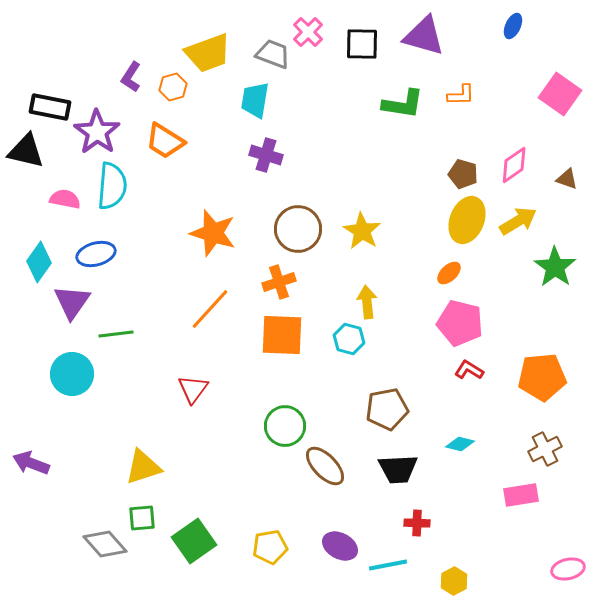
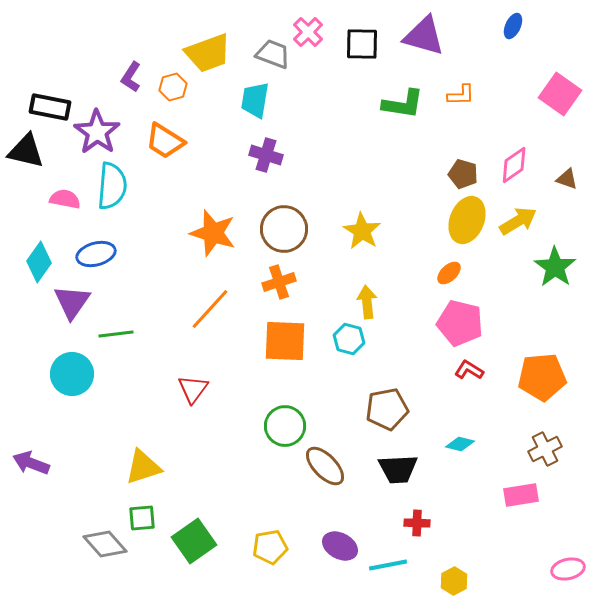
brown circle at (298, 229): moved 14 px left
orange square at (282, 335): moved 3 px right, 6 px down
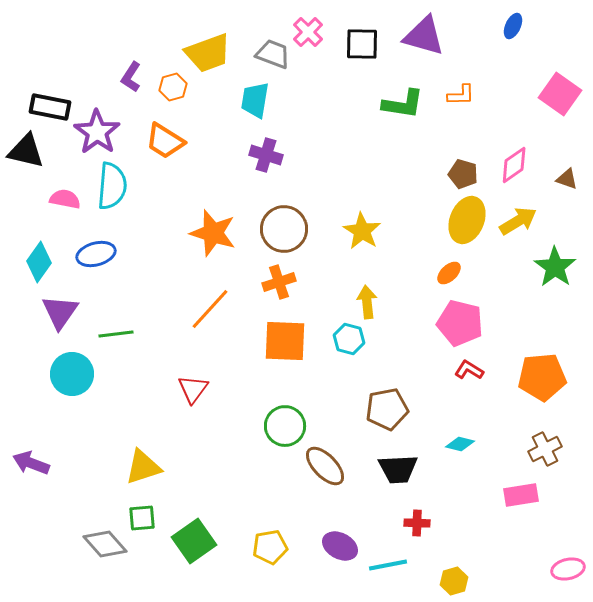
purple triangle at (72, 302): moved 12 px left, 10 px down
yellow hexagon at (454, 581): rotated 12 degrees clockwise
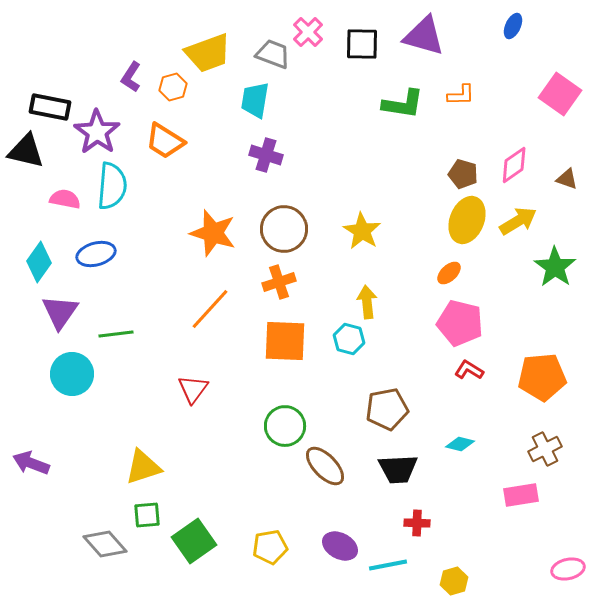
green square at (142, 518): moved 5 px right, 3 px up
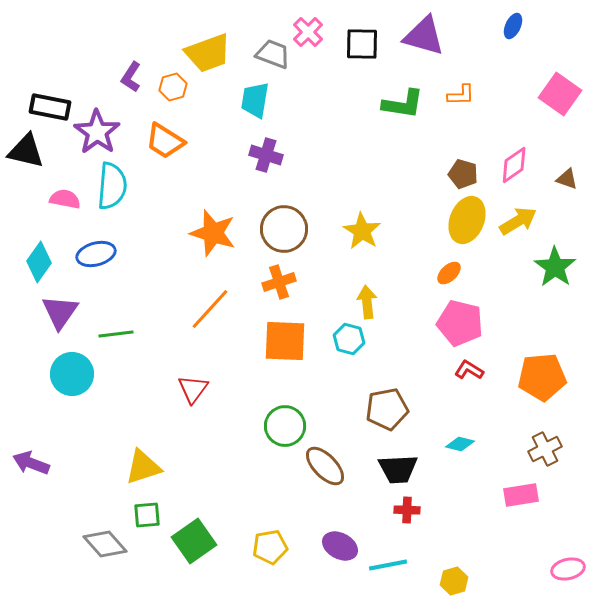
red cross at (417, 523): moved 10 px left, 13 px up
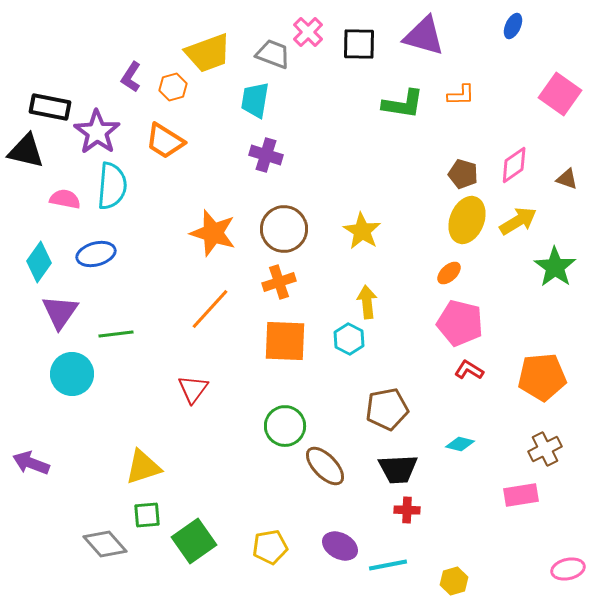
black square at (362, 44): moved 3 px left
cyan hexagon at (349, 339): rotated 12 degrees clockwise
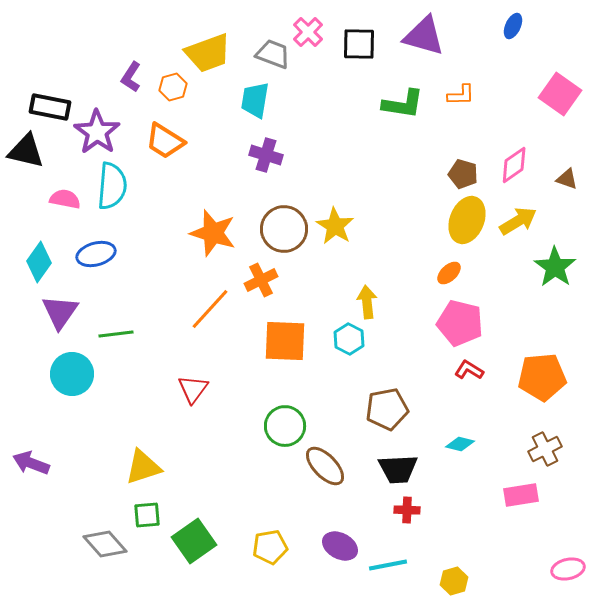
yellow star at (362, 231): moved 27 px left, 5 px up
orange cross at (279, 282): moved 18 px left, 2 px up; rotated 8 degrees counterclockwise
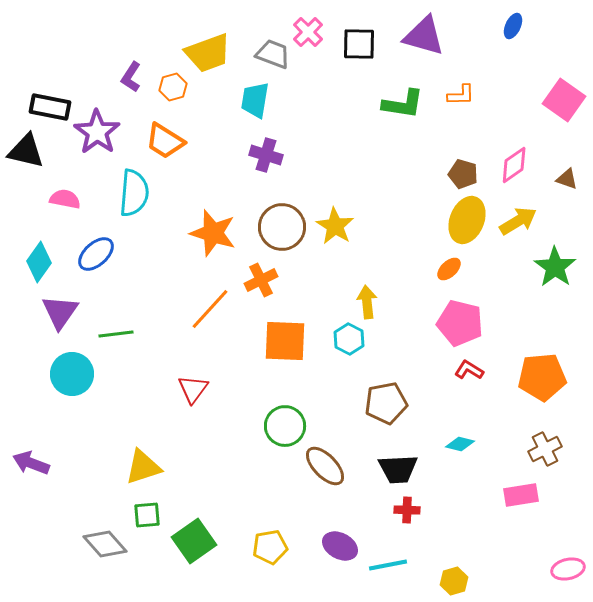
pink square at (560, 94): moved 4 px right, 6 px down
cyan semicircle at (112, 186): moved 22 px right, 7 px down
brown circle at (284, 229): moved 2 px left, 2 px up
blue ellipse at (96, 254): rotated 27 degrees counterclockwise
orange ellipse at (449, 273): moved 4 px up
brown pentagon at (387, 409): moved 1 px left, 6 px up
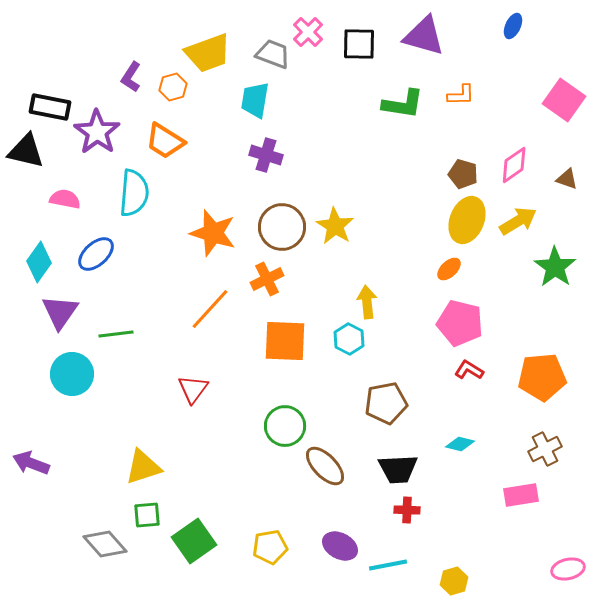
orange cross at (261, 280): moved 6 px right, 1 px up
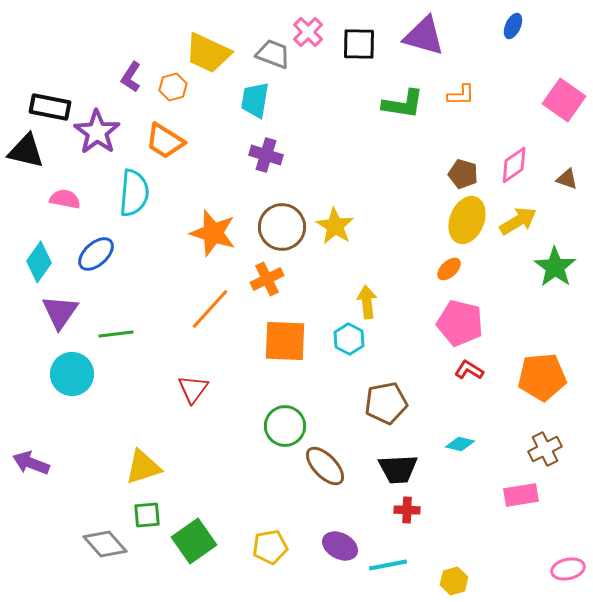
yellow trapezoid at (208, 53): rotated 45 degrees clockwise
